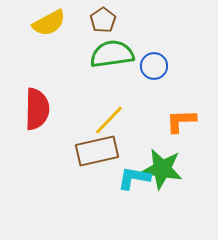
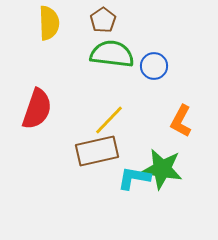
yellow semicircle: rotated 64 degrees counterclockwise
green semicircle: rotated 15 degrees clockwise
red semicircle: rotated 18 degrees clockwise
orange L-shape: rotated 60 degrees counterclockwise
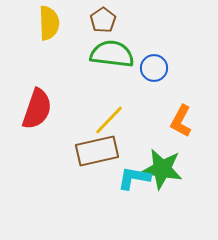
blue circle: moved 2 px down
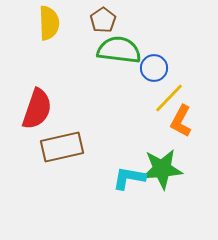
green semicircle: moved 7 px right, 4 px up
yellow line: moved 60 px right, 22 px up
brown rectangle: moved 35 px left, 4 px up
green star: rotated 15 degrees counterclockwise
cyan L-shape: moved 5 px left
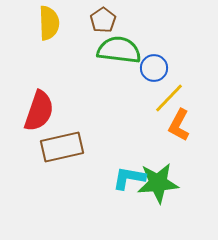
red semicircle: moved 2 px right, 2 px down
orange L-shape: moved 2 px left, 4 px down
green star: moved 4 px left, 14 px down
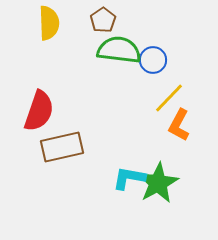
blue circle: moved 1 px left, 8 px up
green star: rotated 24 degrees counterclockwise
